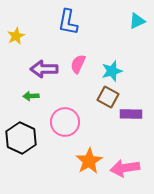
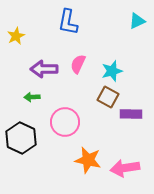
green arrow: moved 1 px right, 1 px down
orange star: moved 1 px left, 1 px up; rotated 28 degrees counterclockwise
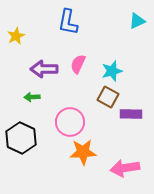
pink circle: moved 5 px right
orange star: moved 5 px left, 8 px up; rotated 16 degrees counterclockwise
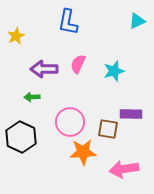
cyan star: moved 2 px right
brown square: moved 32 px down; rotated 20 degrees counterclockwise
black hexagon: moved 1 px up
pink arrow: moved 1 px left, 1 px down
